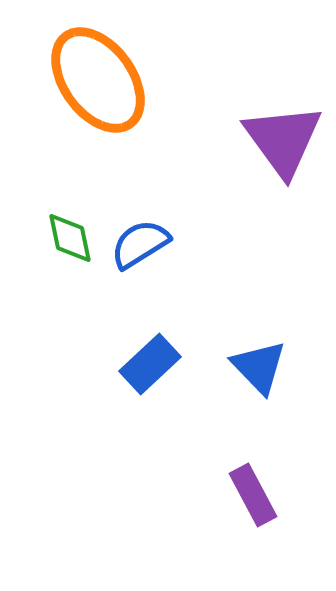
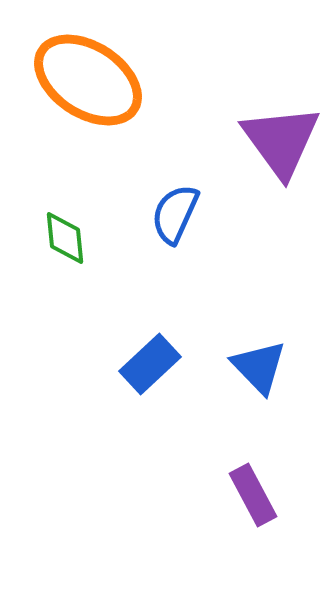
orange ellipse: moved 10 px left; rotated 21 degrees counterclockwise
purple triangle: moved 2 px left, 1 px down
green diamond: moved 5 px left; rotated 6 degrees clockwise
blue semicircle: moved 35 px right, 30 px up; rotated 34 degrees counterclockwise
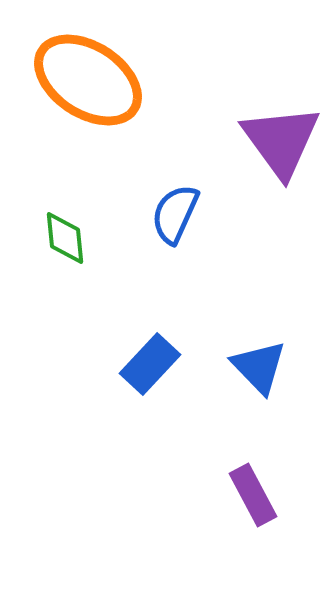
blue rectangle: rotated 4 degrees counterclockwise
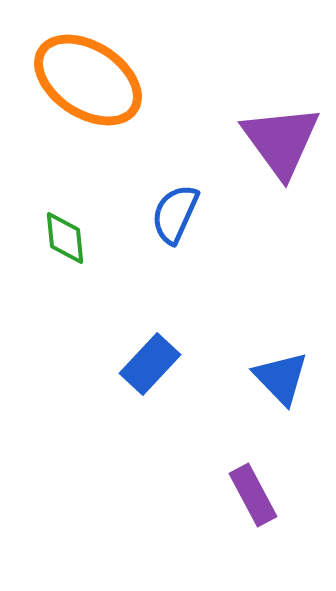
blue triangle: moved 22 px right, 11 px down
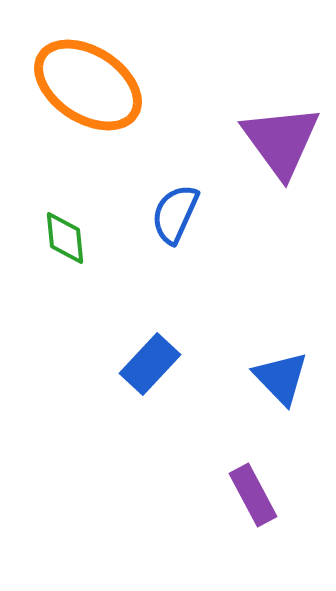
orange ellipse: moved 5 px down
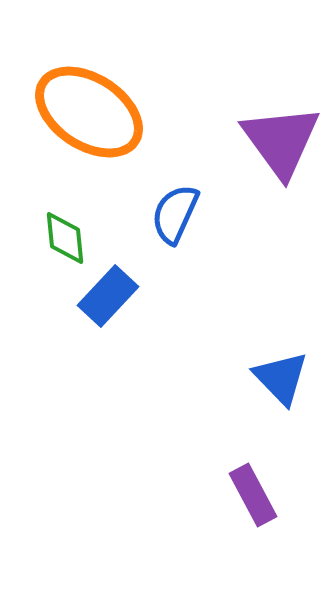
orange ellipse: moved 1 px right, 27 px down
blue rectangle: moved 42 px left, 68 px up
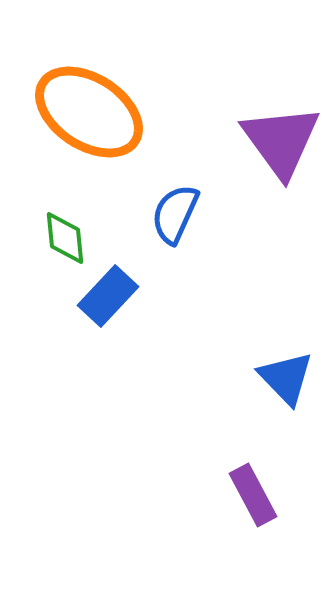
blue triangle: moved 5 px right
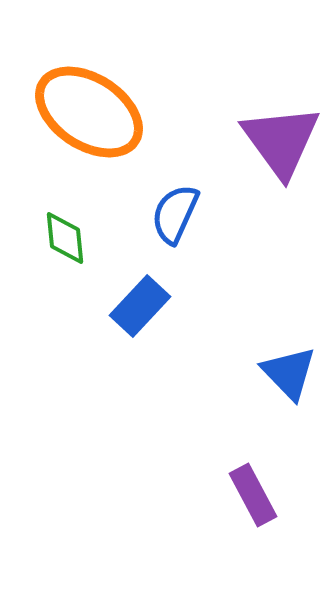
blue rectangle: moved 32 px right, 10 px down
blue triangle: moved 3 px right, 5 px up
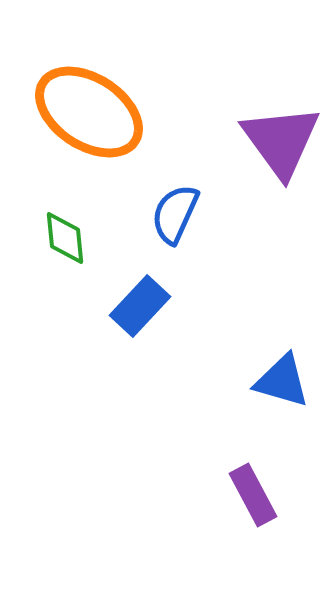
blue triangle: moved 7 px left, 8 px down; rotated 30 degrees counterclockwise
